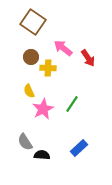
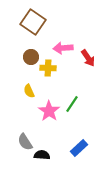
pink arrow: rotated 42 degrees counterclockwise
pink star: moved 6 px right, 2 px down; rotated 10 degrees counterclockwise
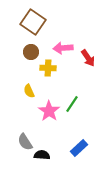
brown circle: moved 5 px up
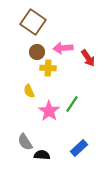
brown circle: moved 6 px right
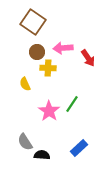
yellow semicircle: moved 4 px left, 7 px up
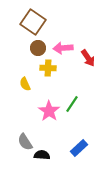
brown circle: moved 1 px right, 4 px up
